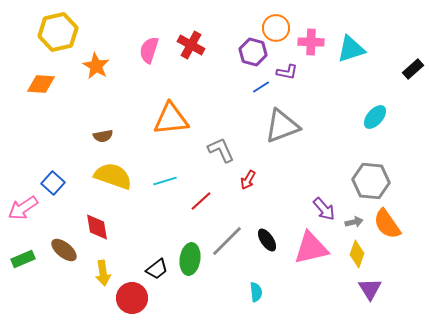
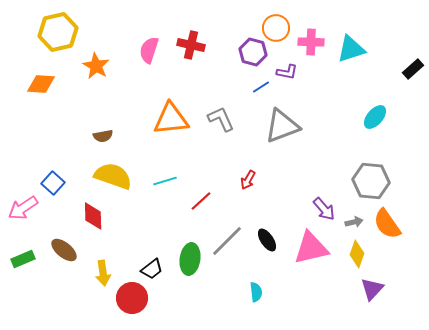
red cross: rotated 16 degrees counterclockwise
gray L-shape: moved 31 px up
red diamond: moved 4 px left, 11 px up; rotated 8 degrees clockwise
black trapezoid: moved 5 px left
purple triangle: moved 2 px right; rotated 15 degrees clockwise
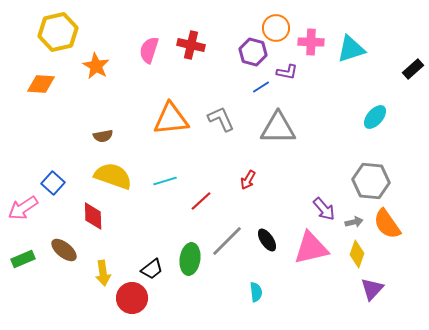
gray triangle: moved 4 px left, 2 px down; rotated 21 degrees clockwise
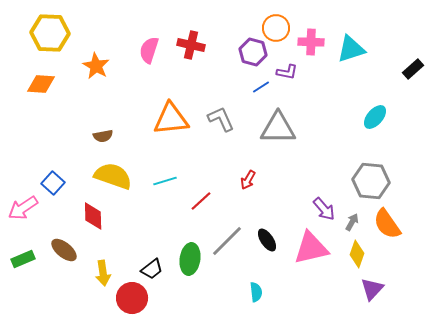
yellow hexagon: moved 8 px left, 1 px down; rotated 15 degrees clockwise
gray arrow: moved 2 px left; rotated 48 degrees counterclockwise
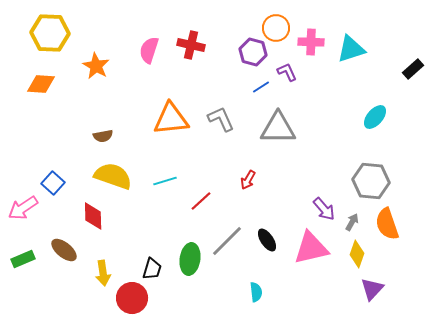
purple L-shape: rotated 125 degrees counterclockwise
orange semicircle: rotated 16 degrees clockwise
black trapezoid: rotated 35 degrees counterclockwise
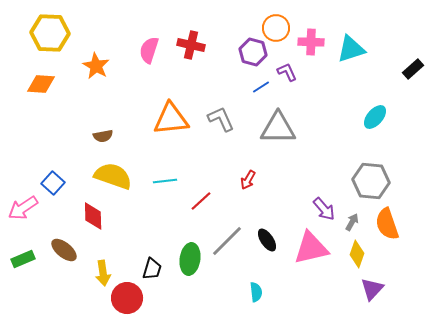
cyan line: rotated 10 degrees clockwise
red circle: moved 5 px left
